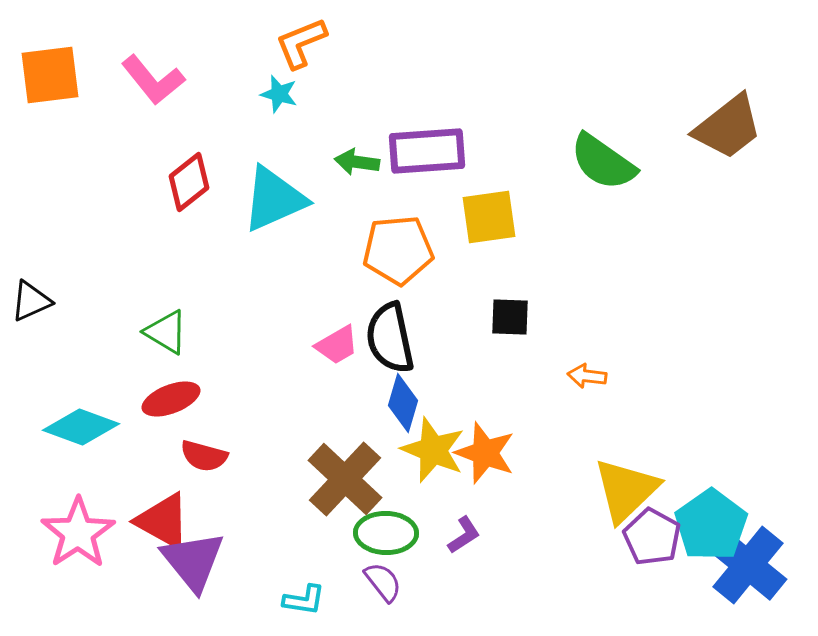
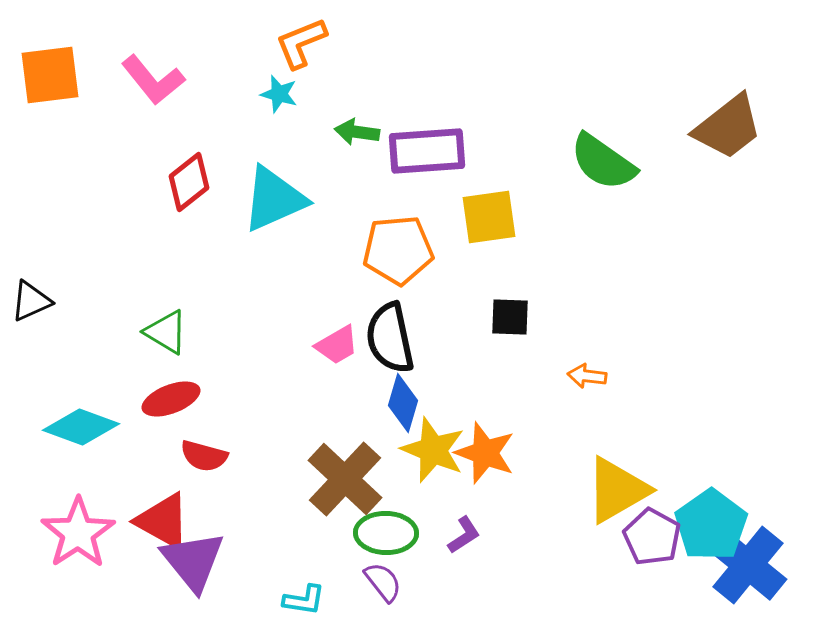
green arrow: moved 30 px up
yellow triangle: moved 9 px left; rotated 14 degrees clockwise
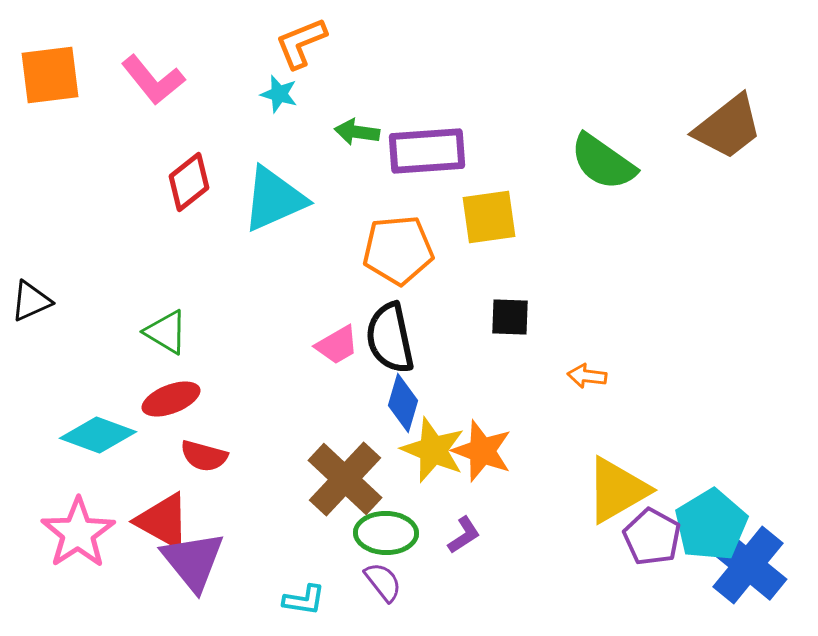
cyan diamond: moved 17 px right, 8 px down
orange star: moved 3 px left, 2 px up
cyan pentagon: rotated 4 degrees clockwise
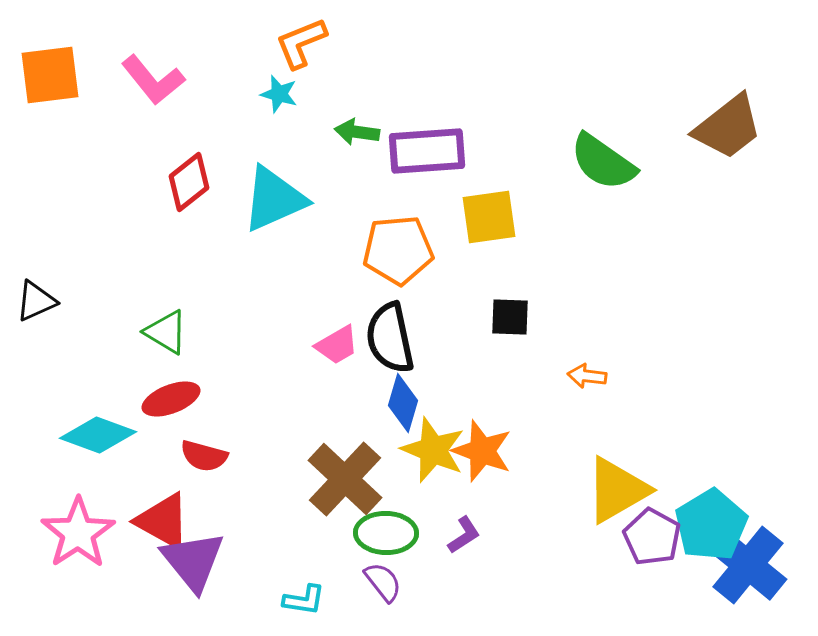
black triangle: moved 5 px right
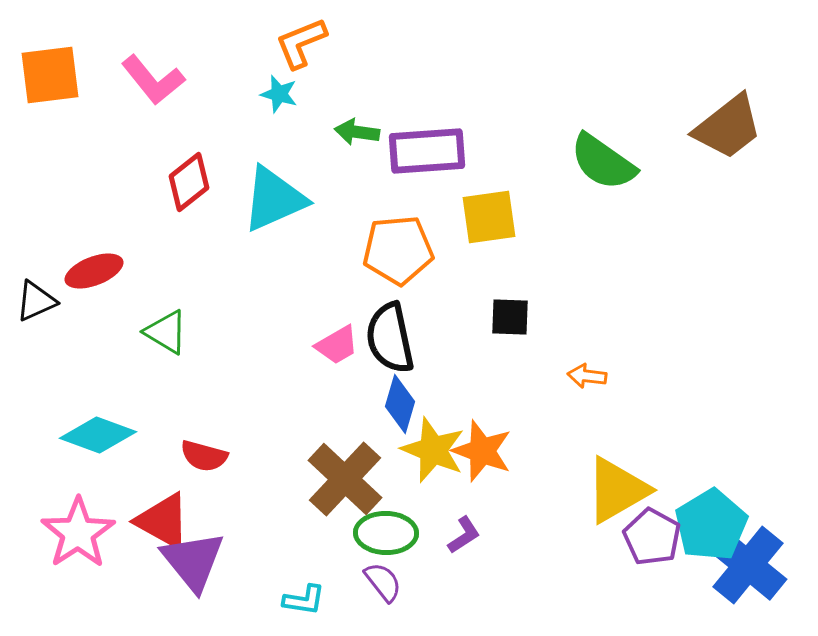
red ellipse: moved 77 px left, 128 px up
blue diamond: moved 3 px left, 1 px down
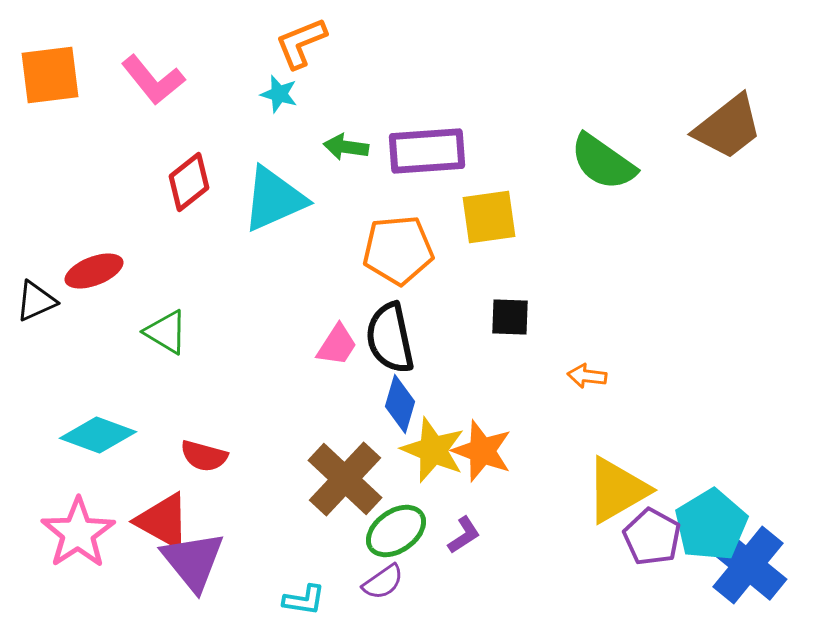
green arrow: moved 11 px left, 15 px down
pink trapezoid: rotated 27 degrees counterclockwise
green ellipse: moved 10 px right, 2 px up; rotated 36 degrees counterclockwise
purple semicircle: rotated 93 degrees clockwise
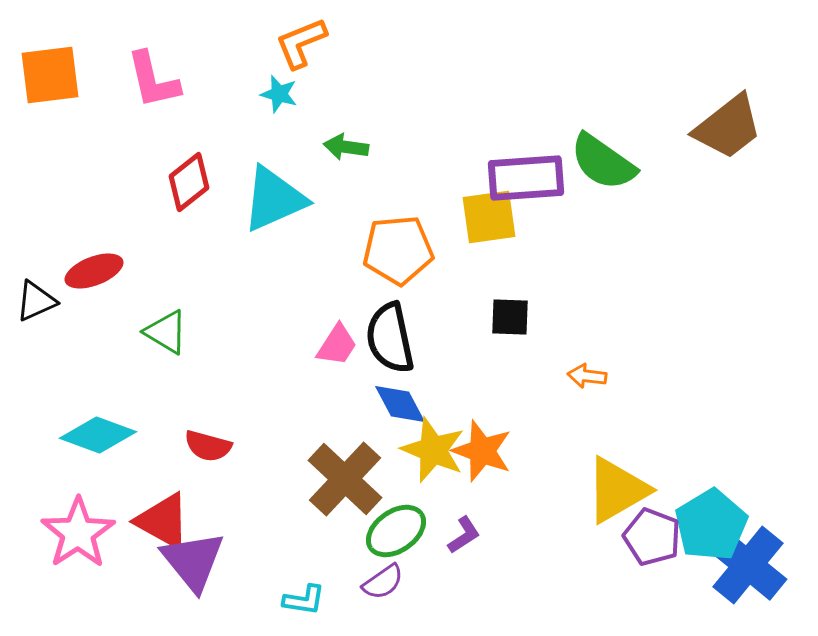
pink L-shape: rotated 26 degrees clockwise
purple rectangle: moved 99 px right, 27 px down
blue diamond: rotated 44 degrees counterclockwise
red semicircle: moved 4 px right, 10 px up
purple pentagon: rotated 8 degrees counterclockwise
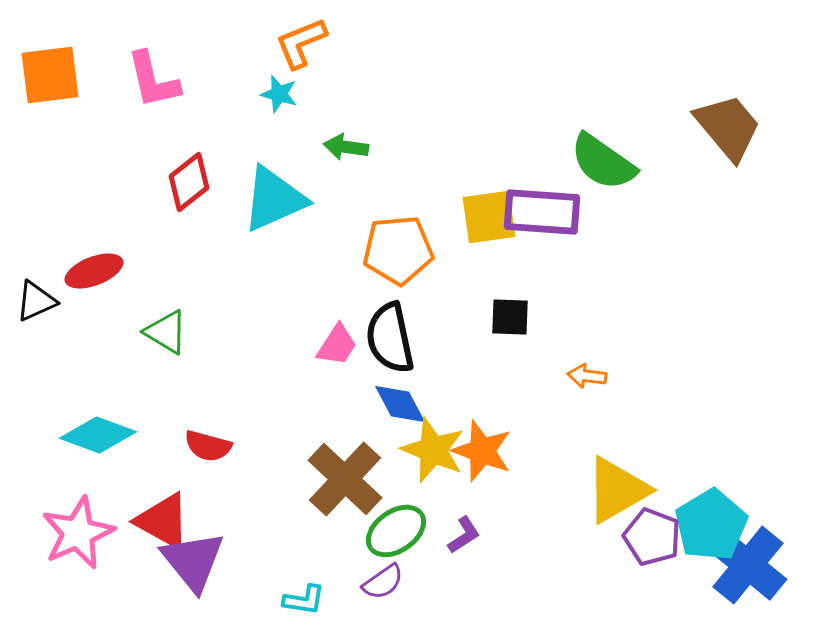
brown trapezoid: rotated 92 degrees counterclockwise
purple rectangle: moved 16 px right, 34 px down; rotated 8 degrees clockwise
pink star: rotated 10 degrees clockwise
